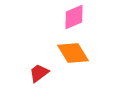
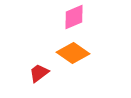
orange diamond: rotated 24 degrees counterclockwise
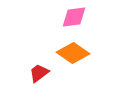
pink diamond: rotated 16 degrees clockwise
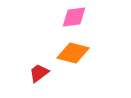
orange diamond: rotated 20 degrees counterclockwise
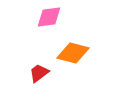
pink diamond: moved 25 px left
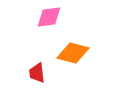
red trapezoid: moved 2 px left; rotated 60 degrees counterclockwise
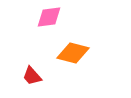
red trapezoid: moved 5 px left, 3 px down; rotated 35 degrees counterclockwise
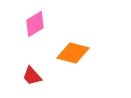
pink diamond: moved 14 px left, 7 px down; rotated 24 degrees counterclockwise
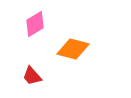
orange diamond: moved 4 px up
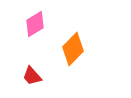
orange diamond: rotated 60 degrees counterclockwise
